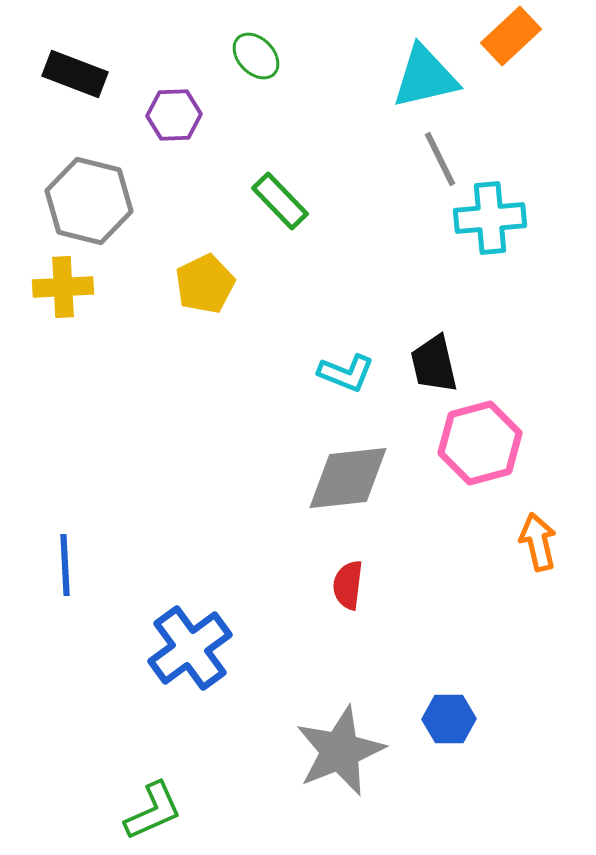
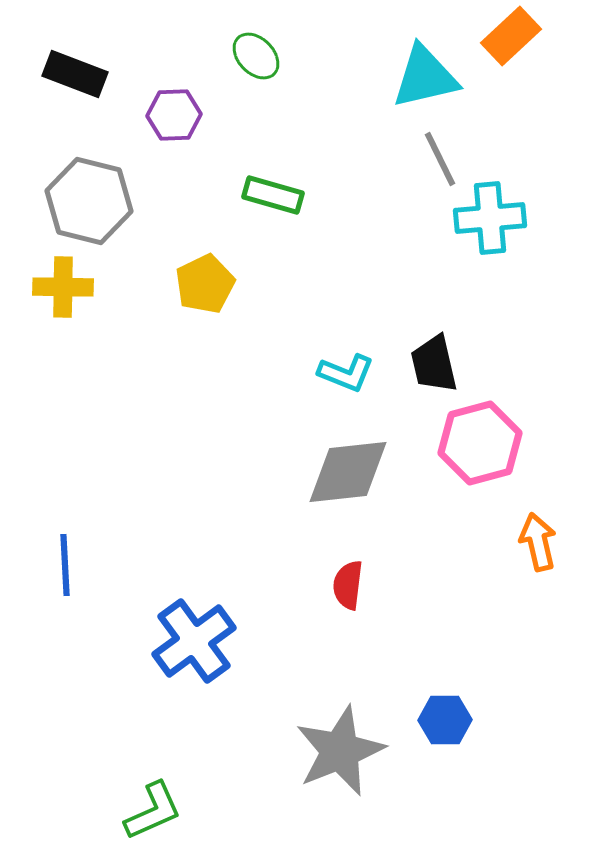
green rectangle: moved 7 px left, 6 px up; rotated 30 degrees counterclockwise
yellow cross: rotated 4 degrees clockwise
gray diamond: moved 6 px up
blue cross: moved 4 px right, 7 px up
blue hexagon: moved 4 px left, 1 px down
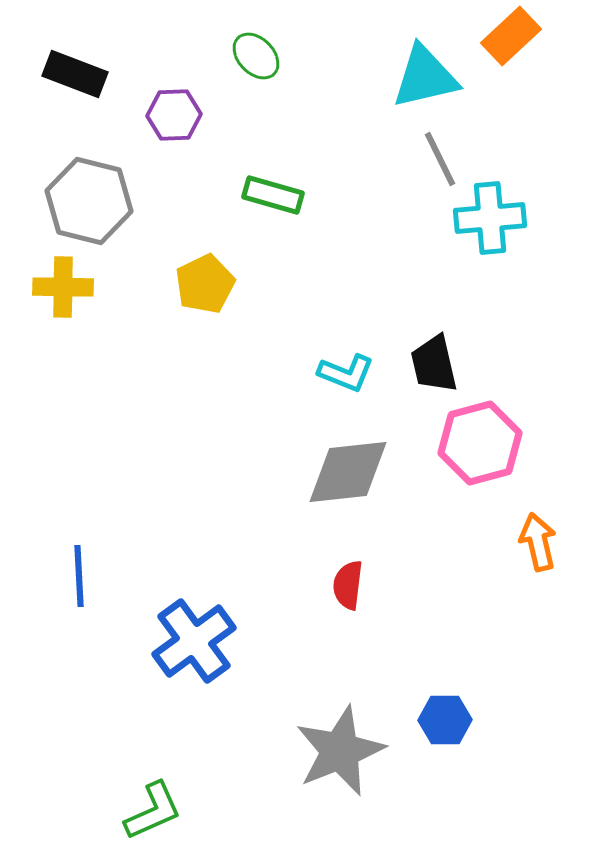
blue line: moved 14 px right, 11 px down
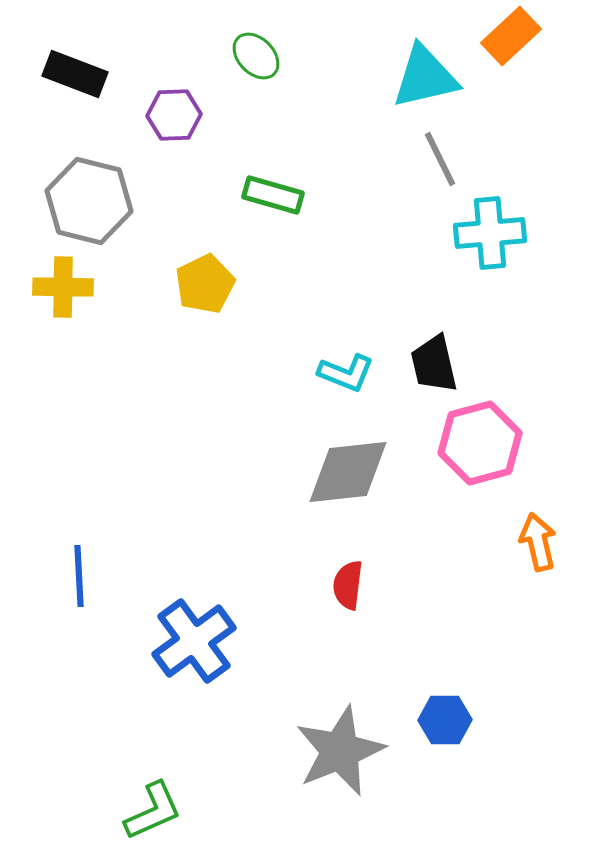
cyan cross: moved 15 px down
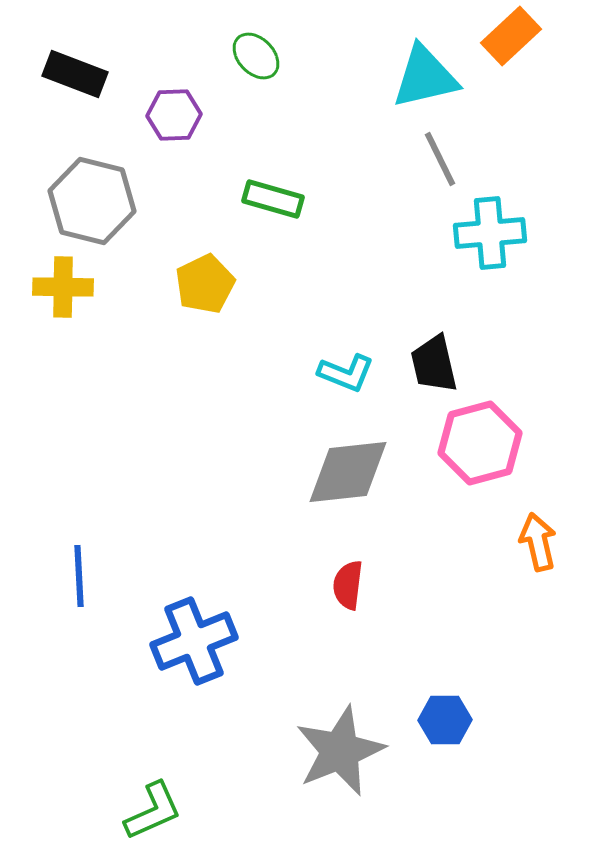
green rectangle: moved 4 px down
gray hexagon: moved 3 px right
blue cross: rotated 14 degrees clockwise
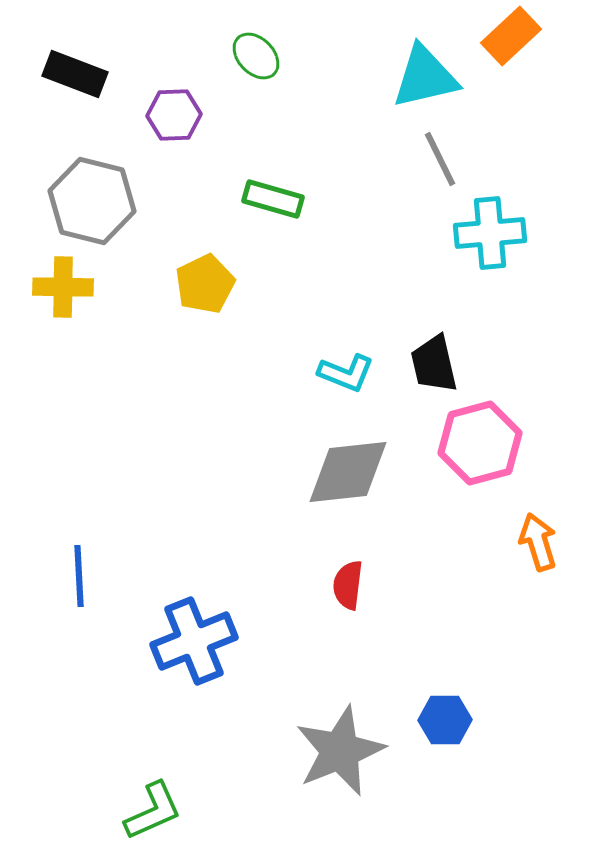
orange arrow: rotated 4 degrees counterclockwise
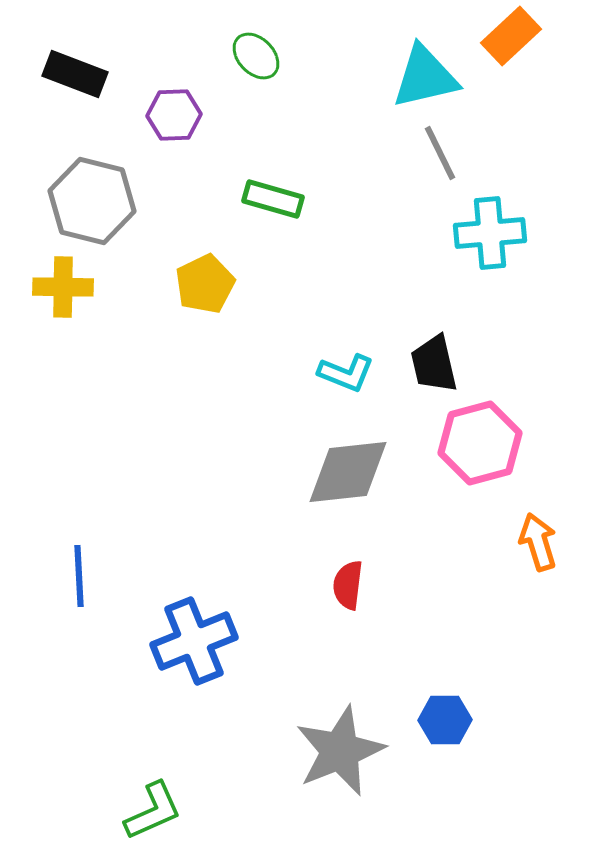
gray line: moved 6 px up
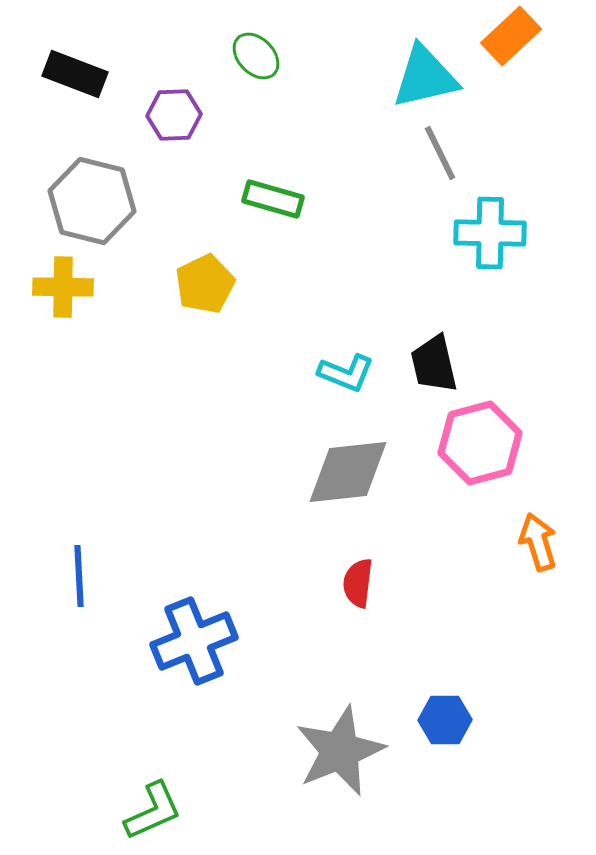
cyan cross: rotated 6 degrees clockwise
red semicircle: moved 10 px right, 2 px up
